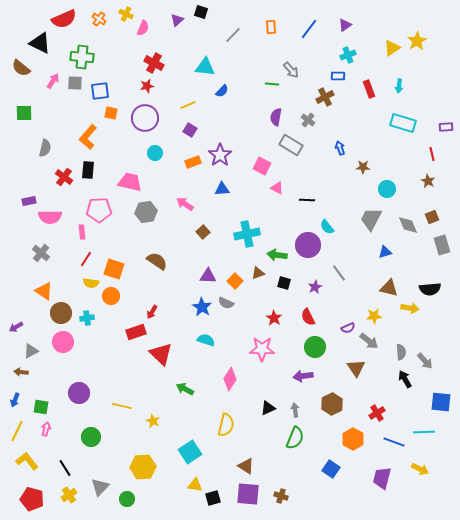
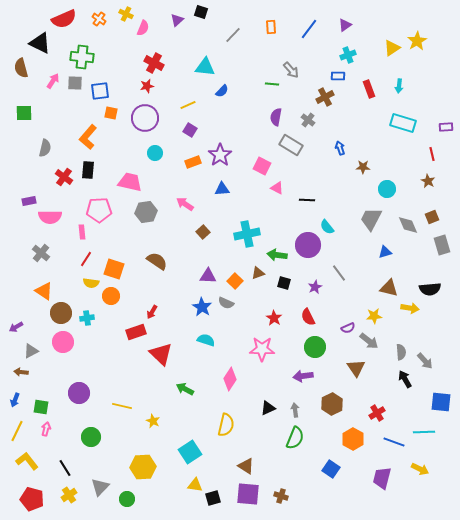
brown semicircle at (21, 68): rotated 36 degrees clockwise
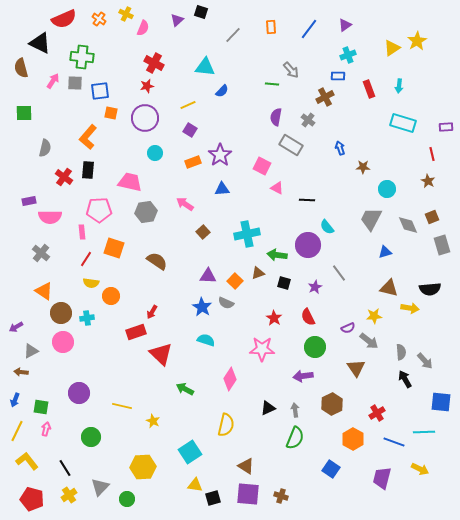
orange square at (114, 269): moved 21 px up
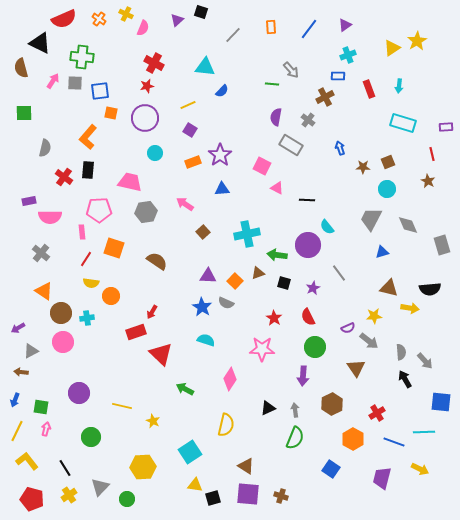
brown square at (432, 217): moved 44 px left, 55 px up
blue triangle at (385, 252): moved 3 px left
purple star at (315, 287): moved 2 px left, 1 px down
purple arrow at (16, 327): moved 2 px right, 1 px down
purple arrow at (303, 376): rotated 78 degrees counterclockwise
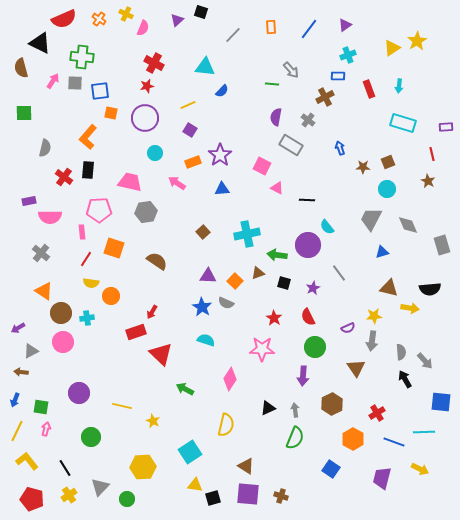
pink arrow at (185, 204): moved 8 px left, 21 px up
gray arrow at (369, 341): moved 3 px right; rotated 60 degrees clockwise
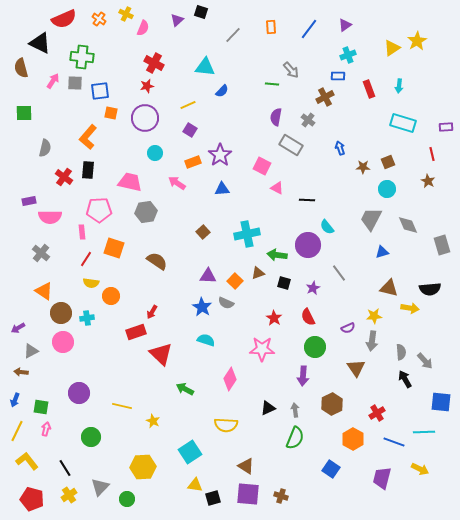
yellow semicircle at (226, 425): rotated 80 degrees clockwise
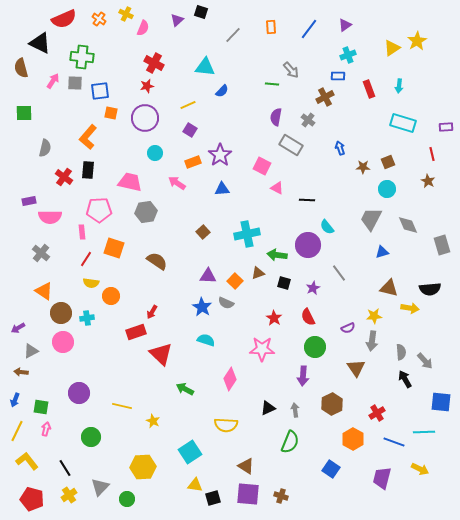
green semicircle at (295, 438): moved 5 px left, 4 px down
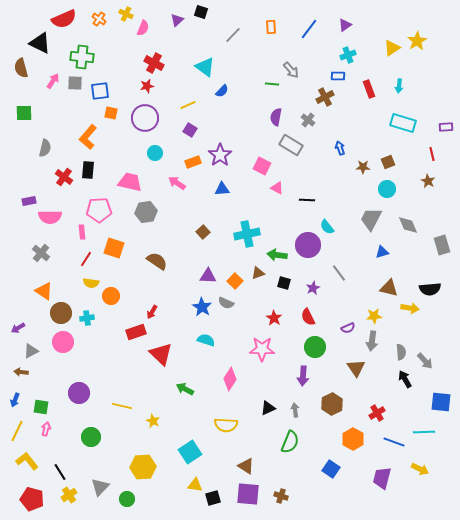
cyan triangle at (205, 67): rotated 30 degrees clockwise
black line at (65, 468): moved 5 px left, 4 px down
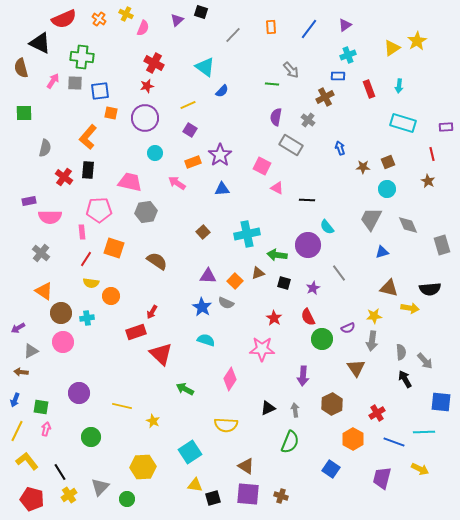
green circle at (315, 347): moved 7 px right, 8 px up
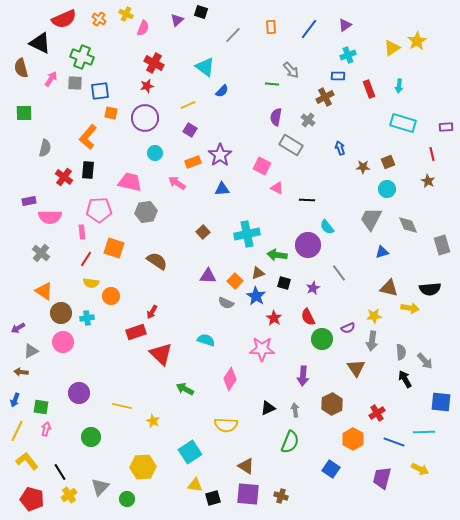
green cross at (82, 57): rotated 15 degrees clockwise
pink arrow at (53, 81): moved 2 px left, 2 px up
blue star at (202, 307): moved 54 px right, 11 px up
